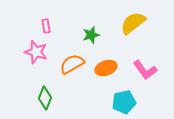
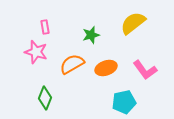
pink rectangle: moved 1 px left, 1 px down
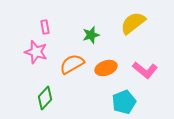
pink L-shape: rotated 15 degrees counterclockwise
green diamond: rotated 20 degrees clockwise
cyan pentagon: rotated 10 degrees counterclockwise
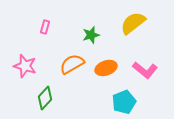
pink rectangle: rotated 24 degrees clockwise
pink star: moved 11 px left, 14 px down
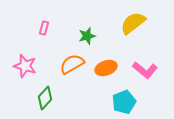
pink rectangle: moved 1 px left, 1 px down
green star: moved 4 px left, 1 px down
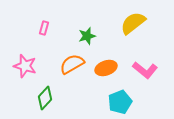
cyan pentagon: moved 4 px left
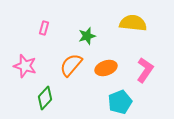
yellow semicircle: rotated 44 degrees clockwise
orange semicircle: moved 1 px left, 1 px down; rotated 20 degrees counterclockwise
pink L-shape: rotated 95 degrees counterclockwise
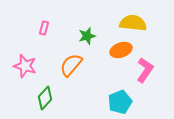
orange ellipse: moved 15 px right, 18 px up
